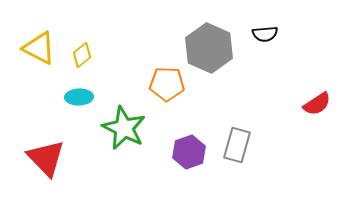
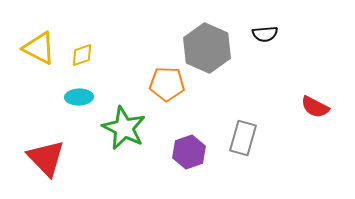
gray hexagon: moved 2 px left
yellow diamond: rotated 20 degrees clockwise
red semicircle: moved 2 px left, 3 px down; rotated 60 degrees clockwise
gray rectangle: moved 6 px right, 7 px up
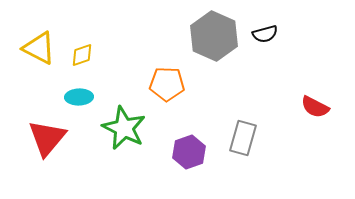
black semicircle: rotated 10 degrees counterclockwise
gray hexagon: moved 7 px right, 12 px up
red triangle: moved 1 px right, 20 px up; rotated 24 degrees clockwise
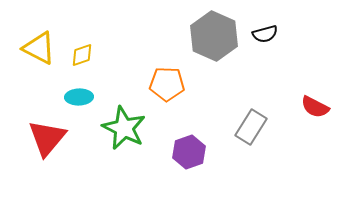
gray rectangle: moved 8 px right, 11 px up; rotated 16 degrees clockwise
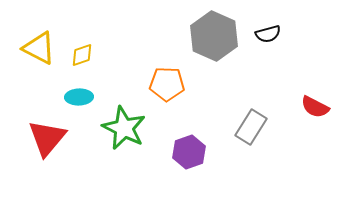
black semicircle: moved 3 px right
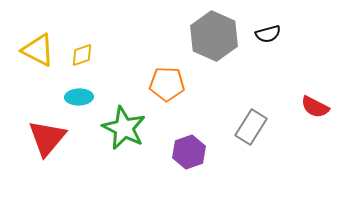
yellow triangle: moved 1 px left, 2 px down
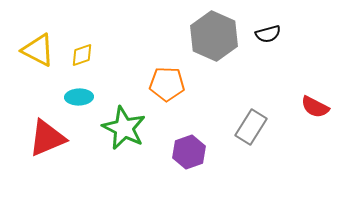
red triangle: rotated 27 degrees clockwise
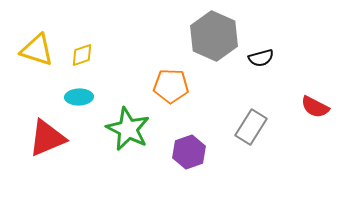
black semicircle: moved 7 px left, 24 px down
yellow triangle: moved 1 px left; rotated 9 degrees counterclockwise
orange pentagon: moved 4 px right, 2 px down
green star: moved 4 px right, 1 px down
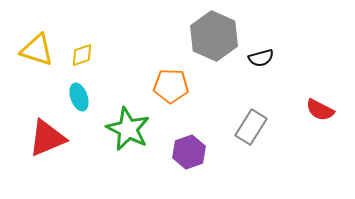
cyan ellipse: rotated 72 degrees clockwise
red semicircle: moved 5 px right, 3 px down
